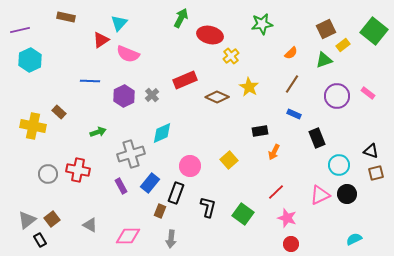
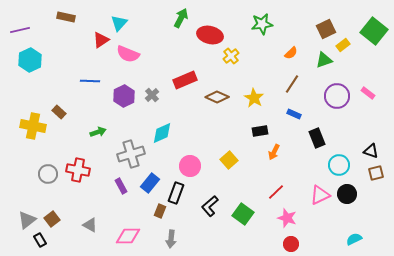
yellow star at (249, 87): moved 5 px right, 11 px down
black L-shape at (208, 207): moved 2 px right, 1 px up; rotated 145 degrees counterclockwise
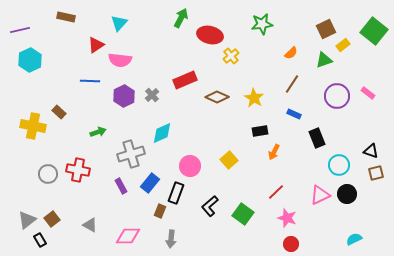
red triangle at (101, 40): moved 5 px left, 5 px down
pink semicircle at (128, 54): moved 8 px left, 6 px down; rotated 15 degrees counterclockwise
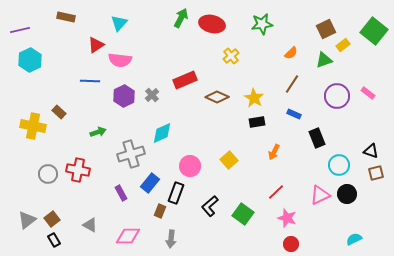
red ellipse at (210, 35): moved 2 px right, 11 px up
black rectangle at (260, 131): moved 3 px left, 9 px up
purple rectangle at (121, 186): moved 7 px down
black rectangle at (40, 240): moved 14 px right
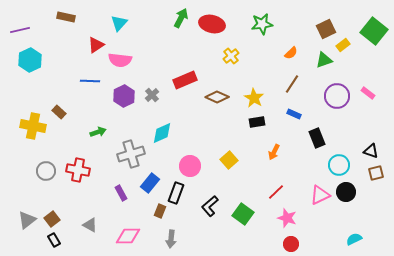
gray circle at (48, 174): moved 2 px left, 3 px up
black circle at (347, 194): moved 1 px left, 2 px up
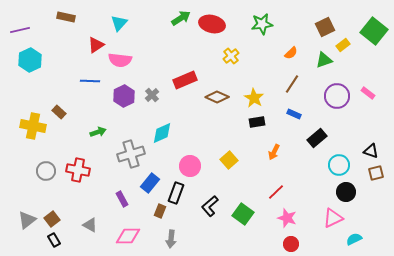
green arrow at (181, 18): rotated 30 degrees clockwise
brown square at (326, 29): moved 1 px left, 2 px up
black rectangle at (317, 138): rotated 72 degrees clockwise
purple rectangle at (121, 193): moved 1 px right, 6 px down
pink triangle at (320, 195): moved 13 px right, 23 px down
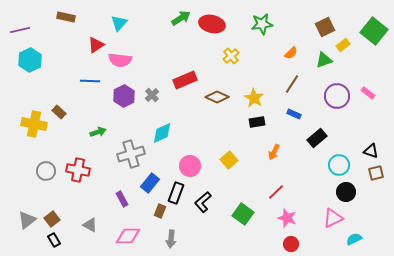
yellow cross at (33, 126): moved 1 px right, 2 px up
black L-shape at (210, 206): moved 7 px left, 4 px up
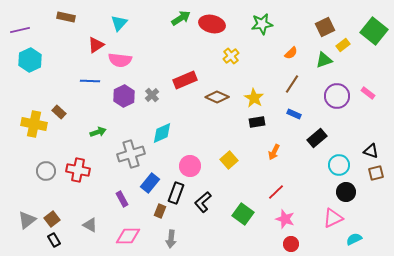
pink star at (287, 218): moved 2 px left, 1 px down
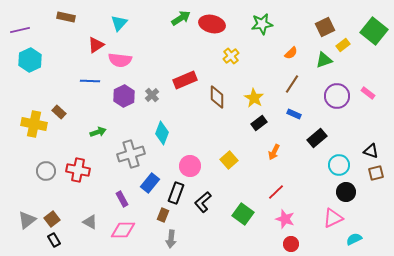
brown diamond at (217, 97): rotated 65 degrees clockwise
black rectangle at (257, 122): moved 2 px right, 1 px down; rotated 28 degrees counterclockwise
cyan diamond at (162, 133): rotated 45 degrees counterclockwise
brown rectangle at (160, 211): moved 3 px right, 4 px down
gray triangle at (90, 225): moved 3 px up
pink diamond at (128, 236): moved 5 px left, 6 px up
